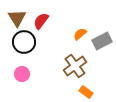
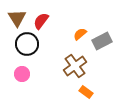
black circle: moved 3 px right, 2 px down
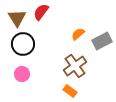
red semicircle: moved 9 px up
orange semicircle: moved 2 px left
black circle: moved 4 px left
orange rectangle: moved 16 px left, 1 px up
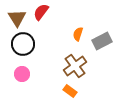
orange semicircle: rotated 32 degrees counterclockwise
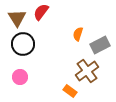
gray rectangle: moved 2 px left, 4 px down
brown cross: moved 12 px right, 5 px down
pink circle: moved 2 px left, 3 px down
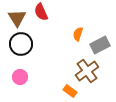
red semicircle: rotated 60 degrees counterclockwise
black circle: moved 2 px left
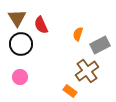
red semicircle: moved 13 px down
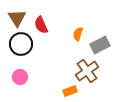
orange rectangle: rotated 56 degrees counterclockwise
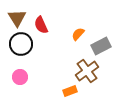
orange semicircle: rotated 24 degrees clockwise
gray rectangle: moved 1 px right, 1 px down
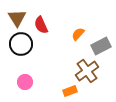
pink circle: moved 5 px right, 5 px down
